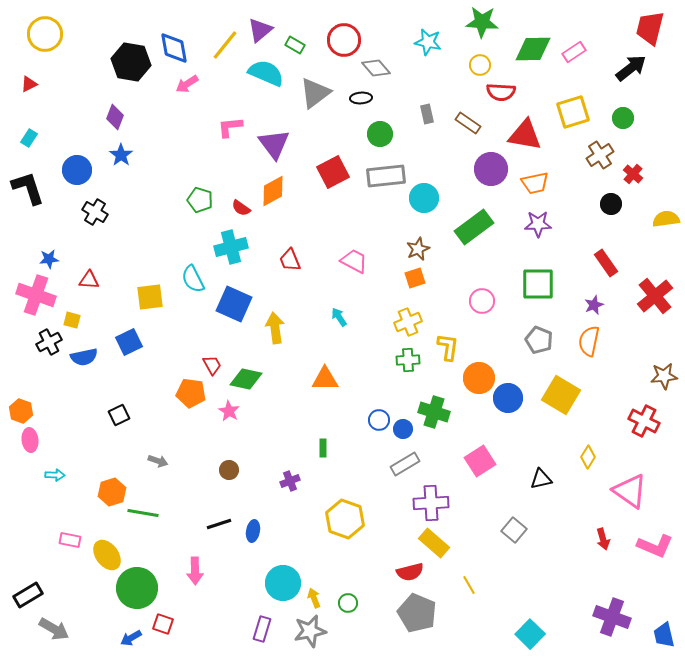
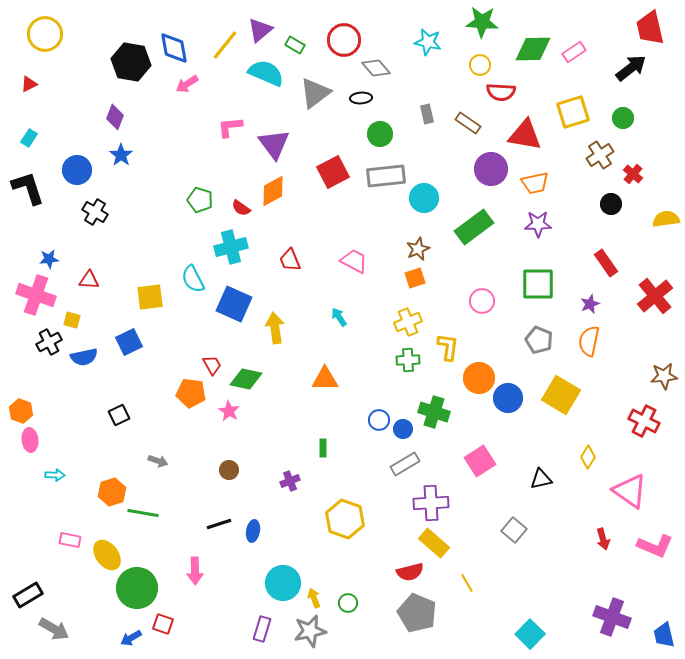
red trapezoid at (650, 28): rotated 27 degrees counterclockwise
purple star at (594, 305): moved 4 px left, 1 px up
yellow line at (469, 585): moved 2 px left, 2 px up
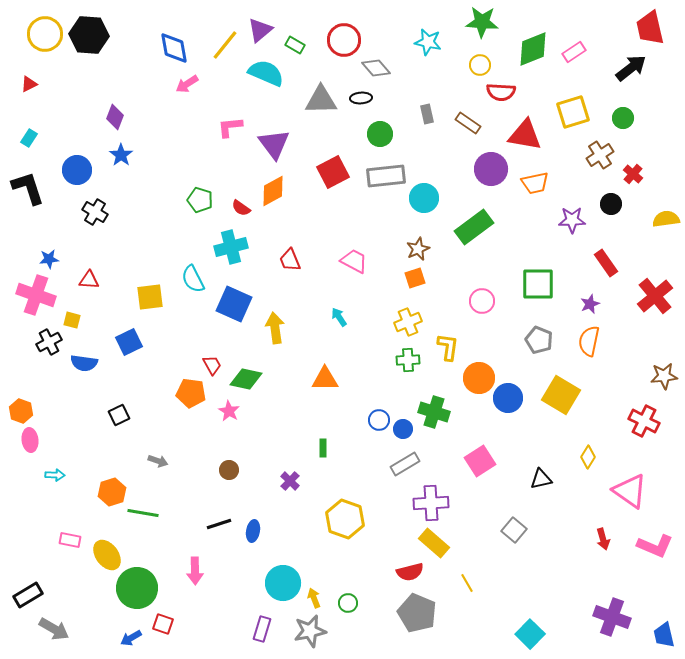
green diamond at (533, 49): rotated 21 degrees counterclockwise
black hexagon at (131, 62): moved 42 px left, 27 px up; rotated 6 degrees counterclockwise
gray triangle at (315, 93): moved 6 px right, 7 px down; rotated 36 degrees clockwise
purple star at (538, 224): moved 34 px right, 4 px up
blue semicircle at (84, 357): moved 6 px down; rotated 20 degrees clockwise
purple cross at (290, 481): rotated 24 degrees counterclockwise
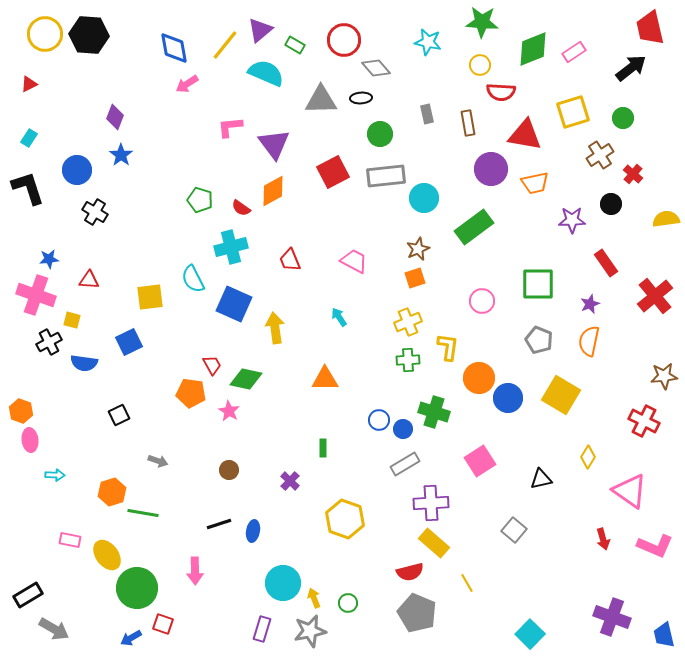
brown rectangle at (468, 123): rotated 45 degrees clockwise
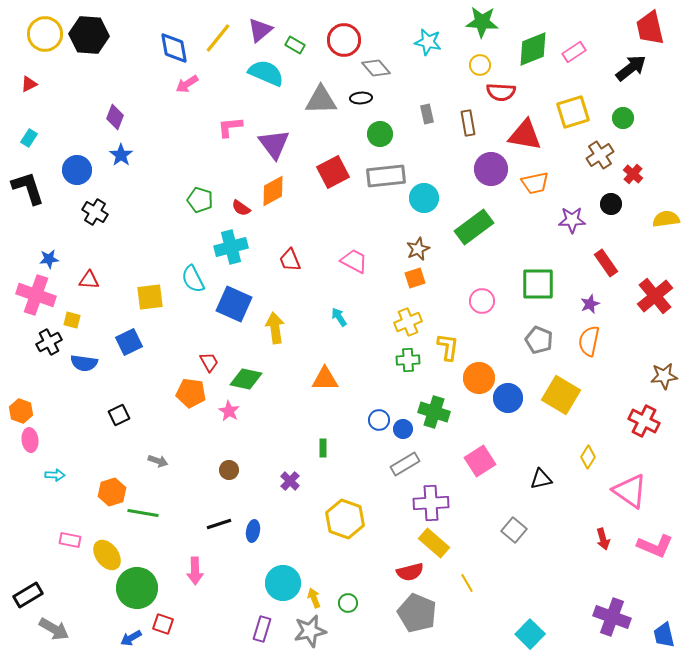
yellow line at (225, 45): moved 7 px left, 7 px up
red trapezoid at (212, 365): moved 3 px left, 3 px up
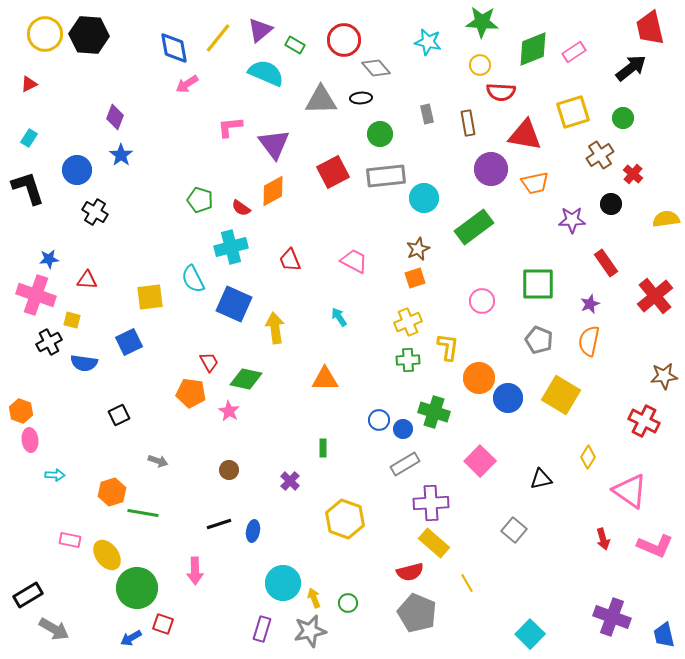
red triangle at (89, 280): moved 2 px left
pink square at (480, 461): rotated 12 degrees counterclockwise
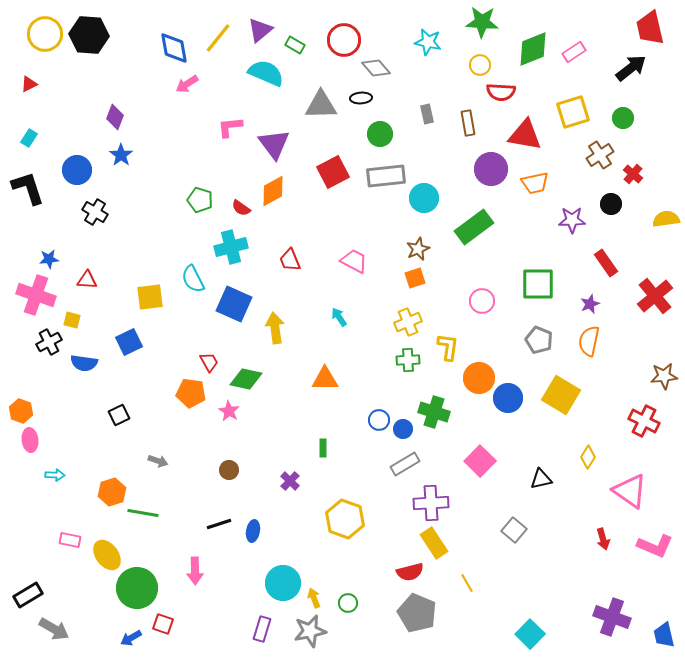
gray triangle at (321, 100): moved 5 px down
yellow rectangle at (434, 543): rotated 16 degrees clockwise
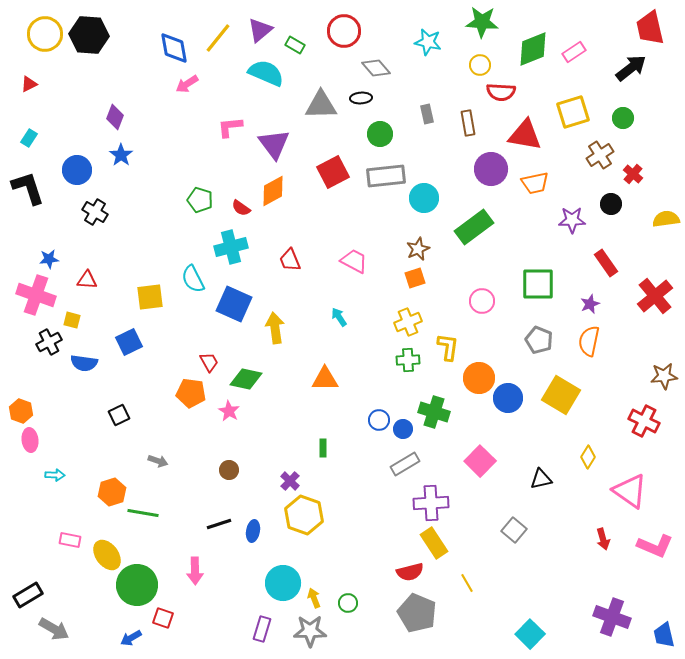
red circle at (344, 40): moved 9 px up
yellow hexagon at (345, 519): moved 41 px left, 4 px up
green circle at (137, 588): moved 3 px up
red square at (163, 624): moved 6 px up
gray star at (310, 631): rotated 12 degrees clockwise
